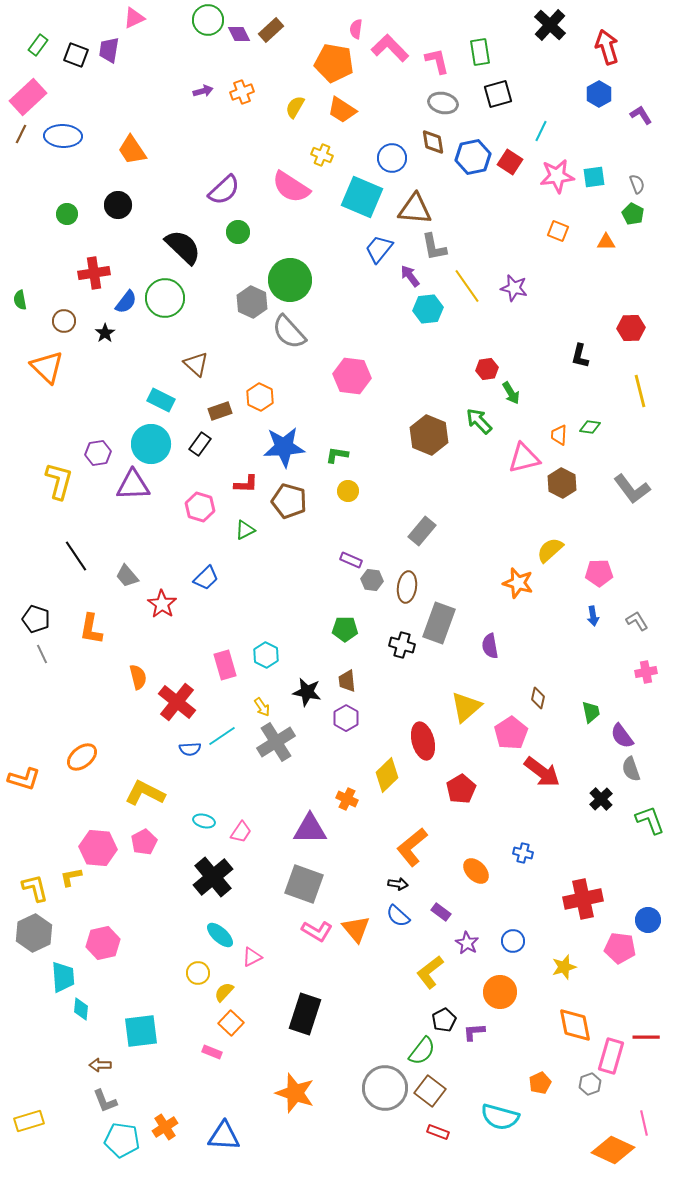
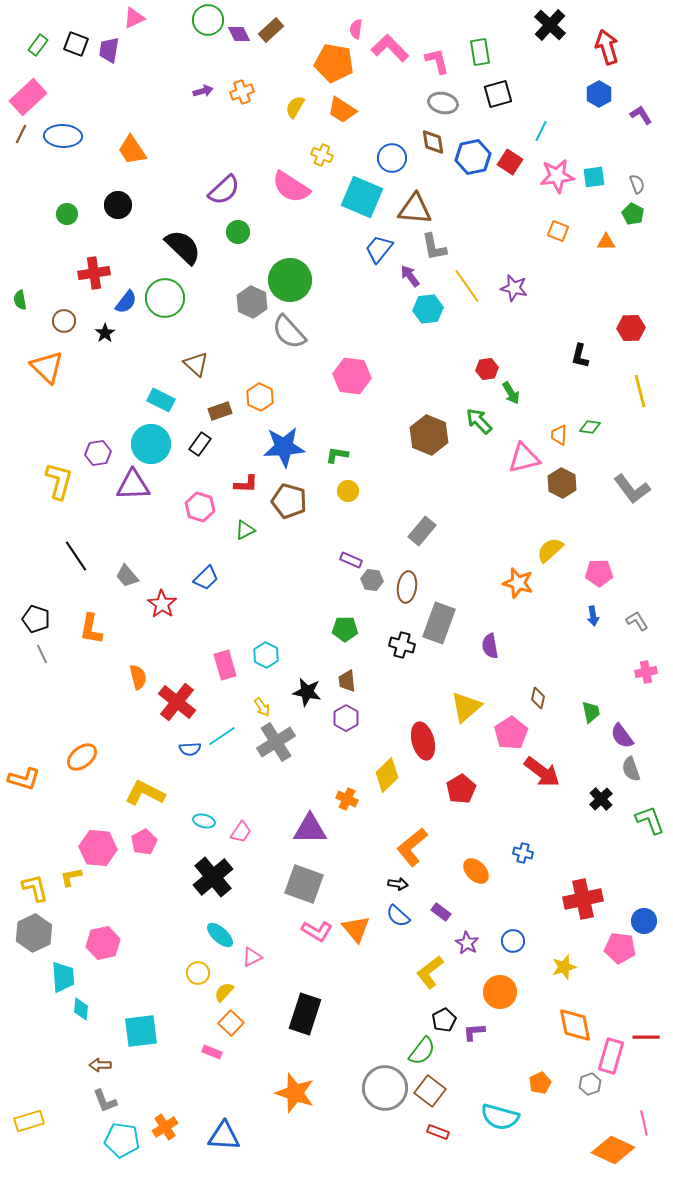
black square at (76, 55): moved 11 px up
blue circle at (648, 920): moved 4 px left, 1 px down
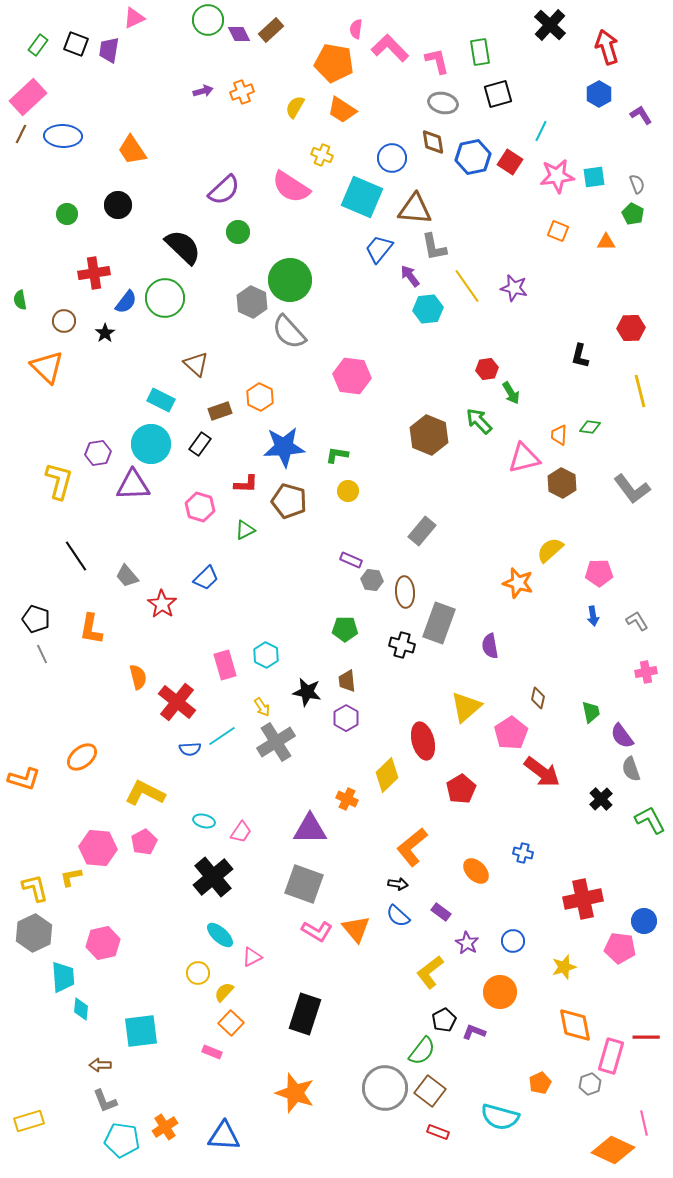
brown ellipse at (407, 587): moved 2 px left, 5 px down; rotated 12 degrees counterclockwise
green L-shape at (650, 820): rotated 8 degrees counterclockwise
purple L-shape at (474, 1032): rotated 25 degrees clockwise
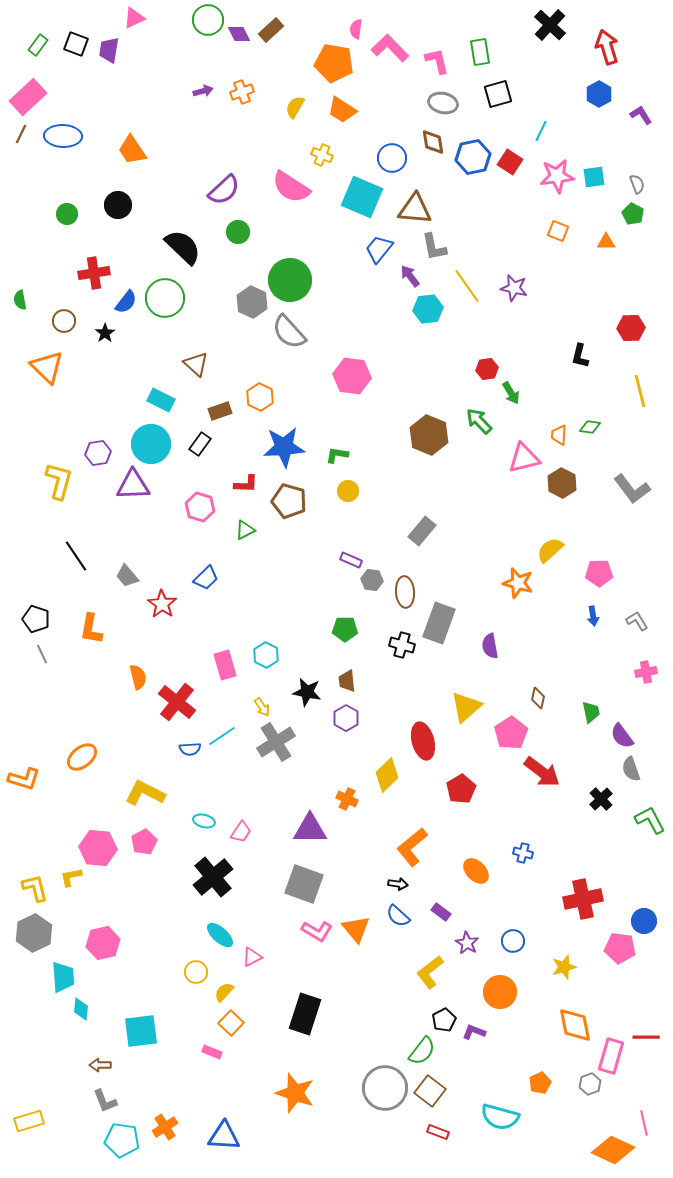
yellow circle at (198, 973): moved 2 px left, 1 px up
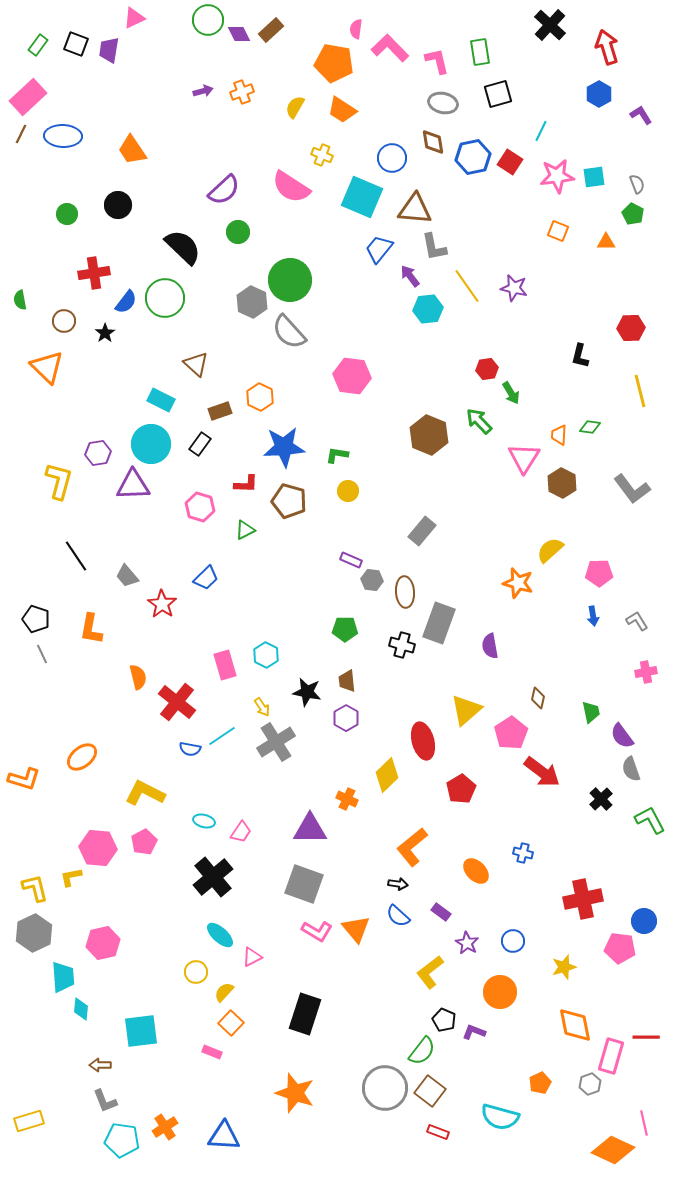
pink triangle at (524, 458): rotated 44 degrees counterclockwise
yellow triangle at (466, 707): moved 3 px down
blue semicircle at (190, 749): rotated 15 degrees clockwise
black pentagon at (444, 1020): rotated 20 degrees counterclockwise
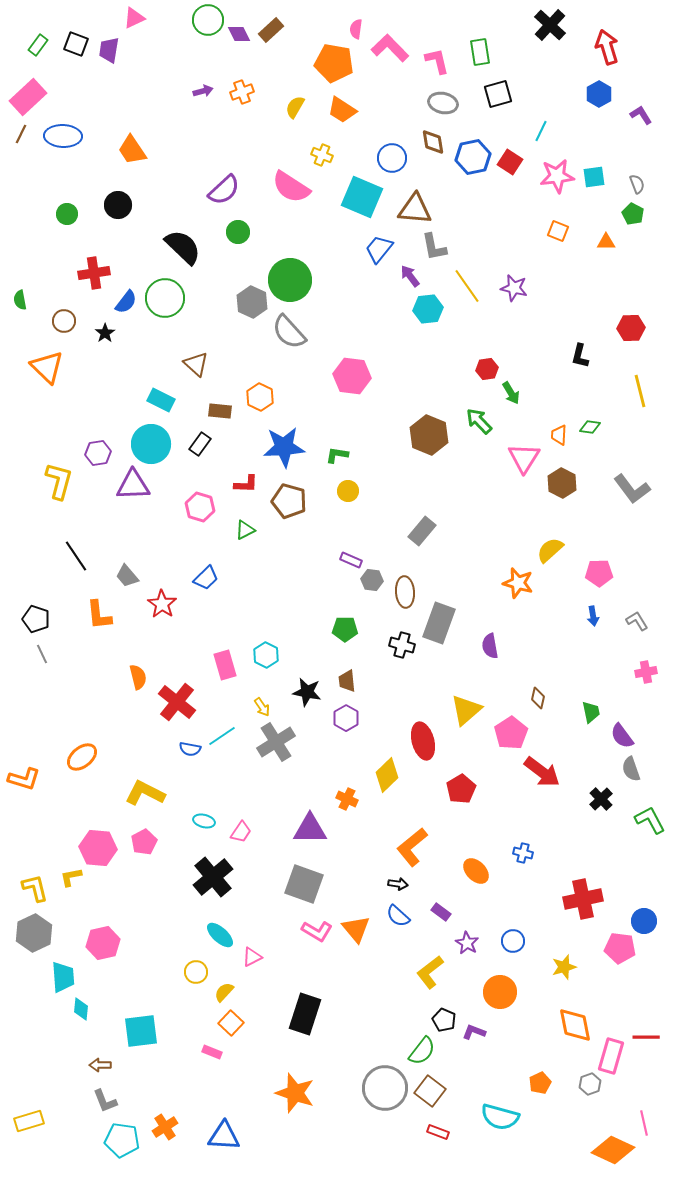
brown rectangle at (220, 411): rotated 25 degrees clockwise
orange L-shape at (91, 629): moved 8 px right, 14 px up; rotated 16 degrees counterclockwise
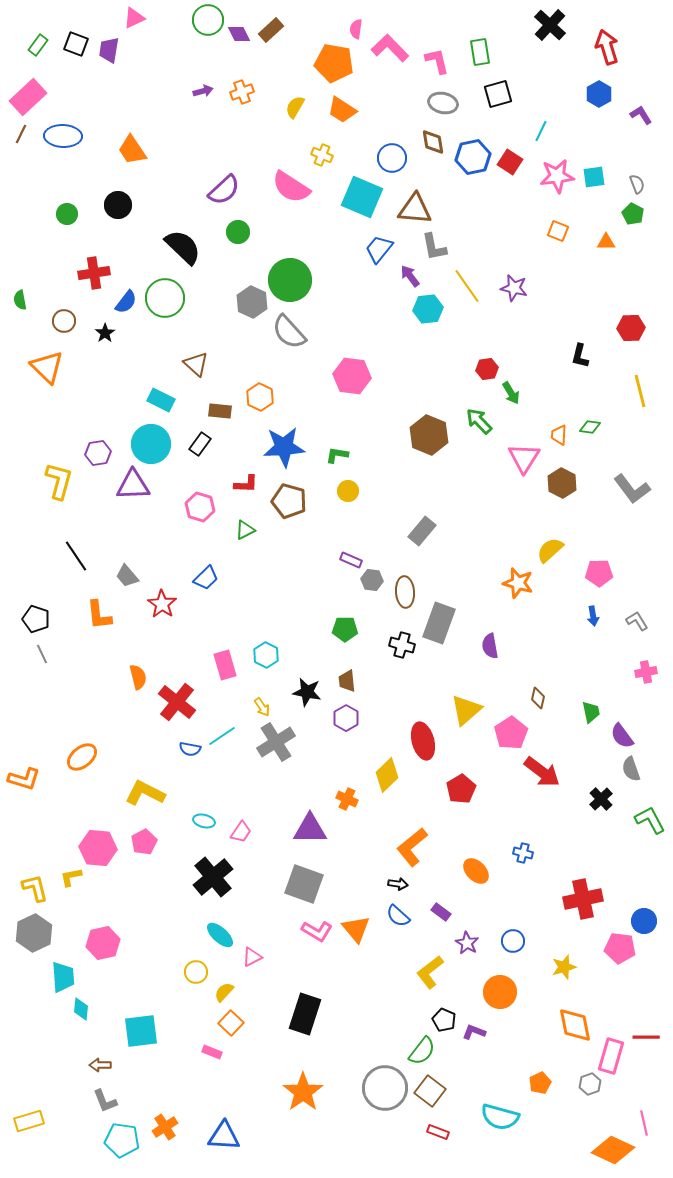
orange star at (295, 1093): moved 8 px right, 1 px up; rotated 18 degrees clockwise
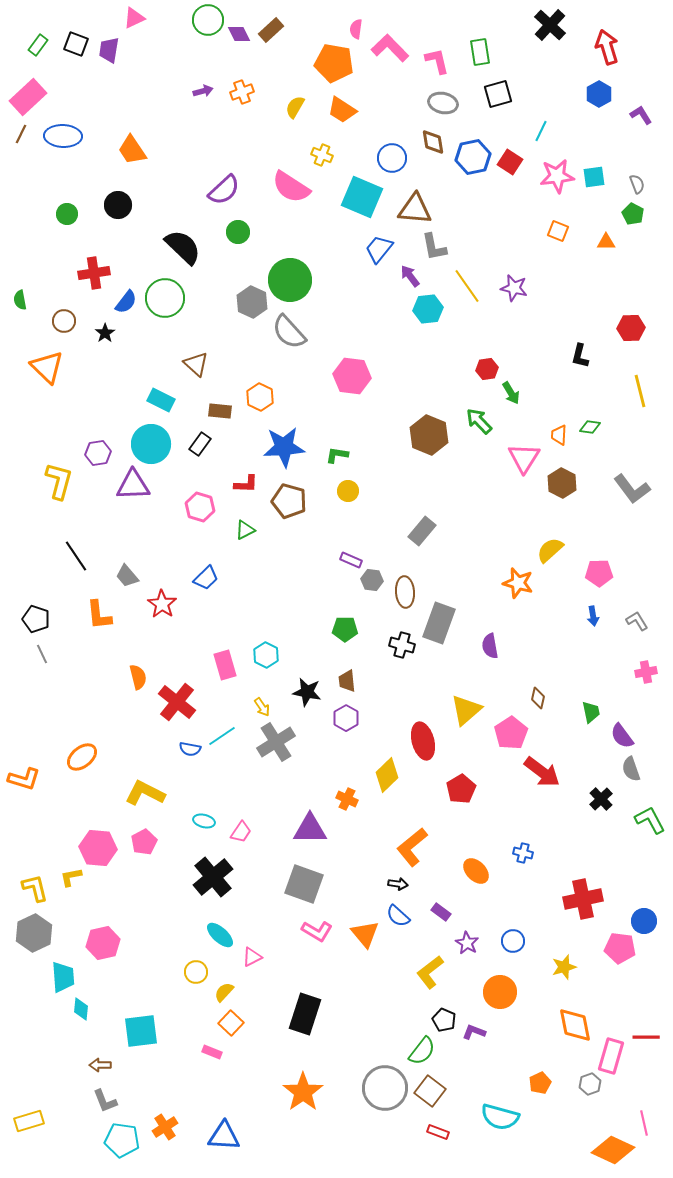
orange triangle at (356, 929): moved 9 px right, 5 px down
